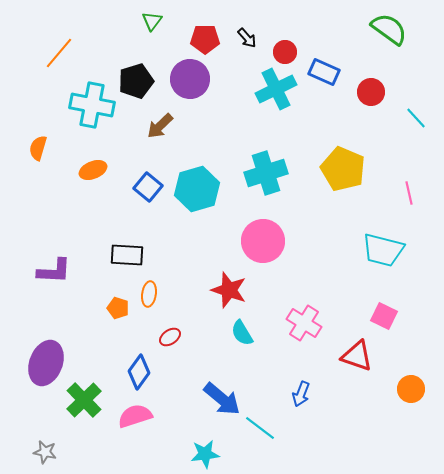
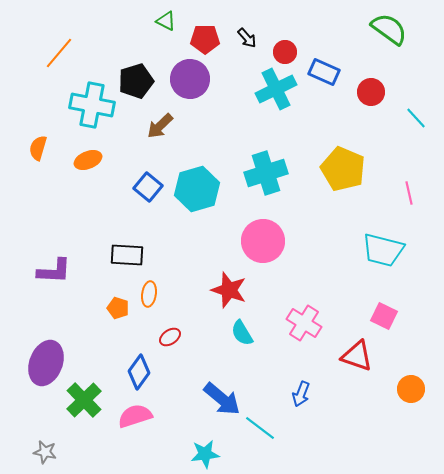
green triangle at (152, 21): moved 14 px right; rotated 40 degrees counterclockwise
orange ellipse at (93, 170): moved 5 px left, 10 px up
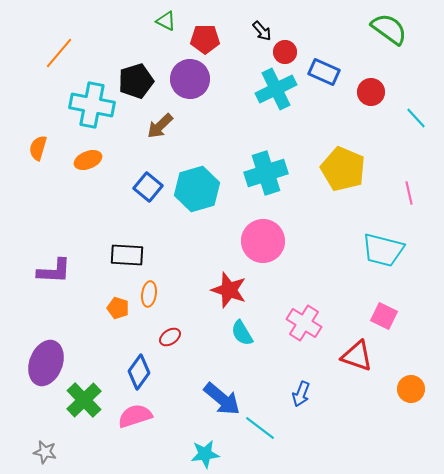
black arrow at (247, 38): moved 15 px right, 7 px up
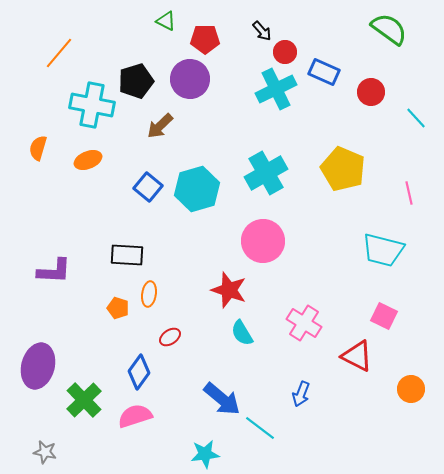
cyan cross at (266, 173): rotated 12 degrees counterclockwise
red triangle at (357, 356): rotated 8 degrees clockwise
purple ellipse at (46, 363): moved 8 px left, 3 px down; rotated 6 degrees counterclockwise
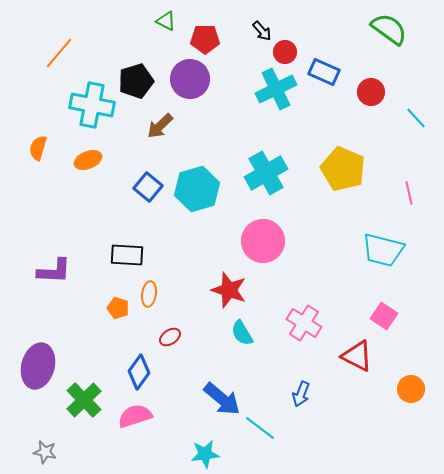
pink square at (384, 316): rotated 8 degrees clockwise
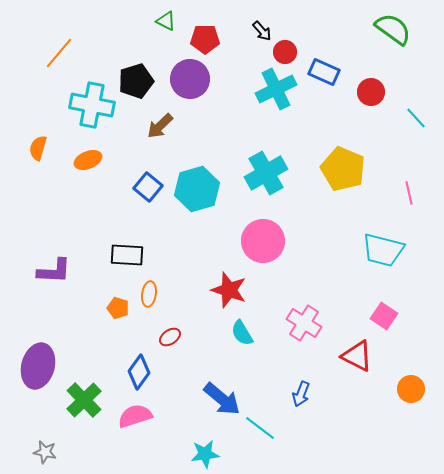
green semicircle at (389, 29): moved 4 px right
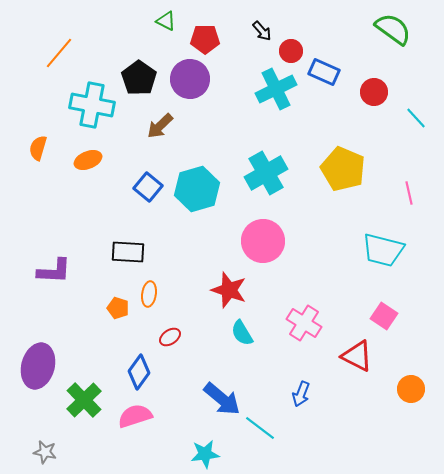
red circle at (285, 52): moved 6 px right, 1 px up
black pentagon at (136, 81): moved 3 px right, 3 px up; rotated 20 degrees counterclockwise
red circle at (371, 92): moved 3 px right
black rectangle at (127, 255): moved 1 px right, 3 px up
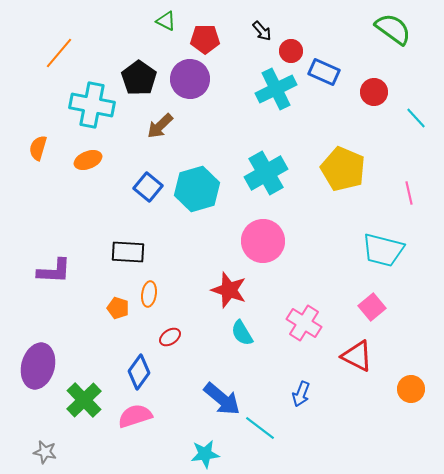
pink square at (384, 316): moved 12 px left, 9 px up; rotated 16 degrees clockwise
